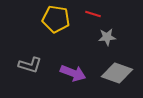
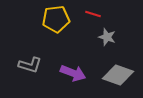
yellow pentagon: rotated 16 degrees counterclockwise
gray star: rotated 24 degrees clockwise
gray diamond: moved 1 px right, 2 px down
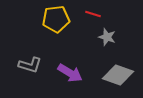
purple arrow: moved 3 px left; rotated 10 degrees clockwise
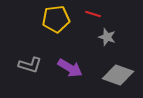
purple arrow: moved 5 px up
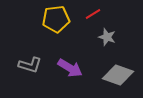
red line: rotated 49 degrees counterclockwise
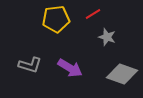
gray diamond: moved 4 px right, 1 px up
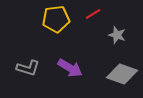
gray star: moved 10 px right, 2 px up
gray L-shape: moved 2 px left, 3 px down
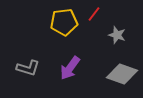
red line: moved 1 px right; rotated 21 degrees counterclockwise
yellow pentagon: moved 8 px right, 3 px down
purple arrow: rotated 95 degrees clockwise
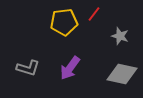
gray star: moved 3 px right, 1 px down
gray diamond: rotated 8 degrees counterclockwise
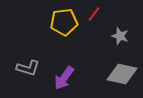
purple arrow: moved 6 px left, 10 px down
